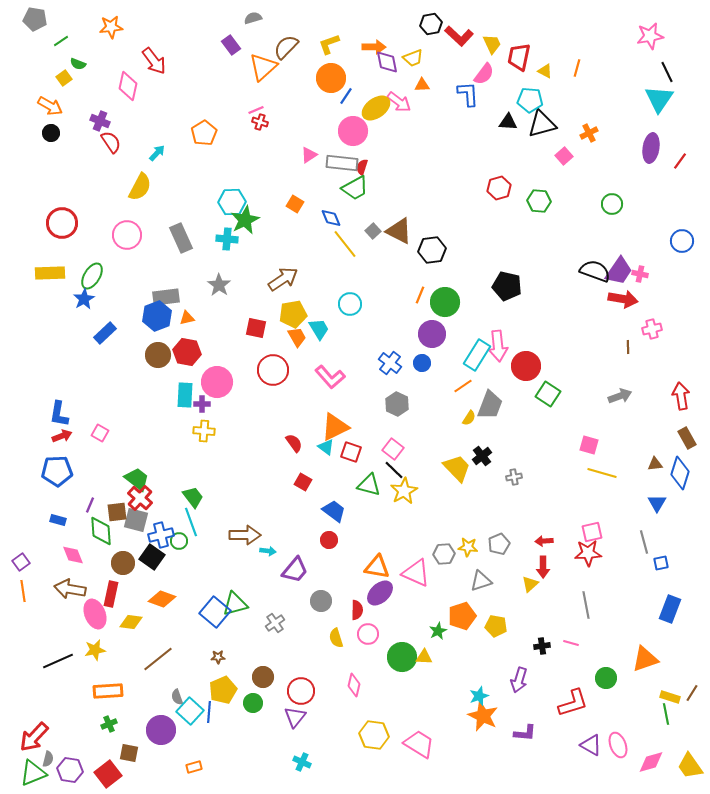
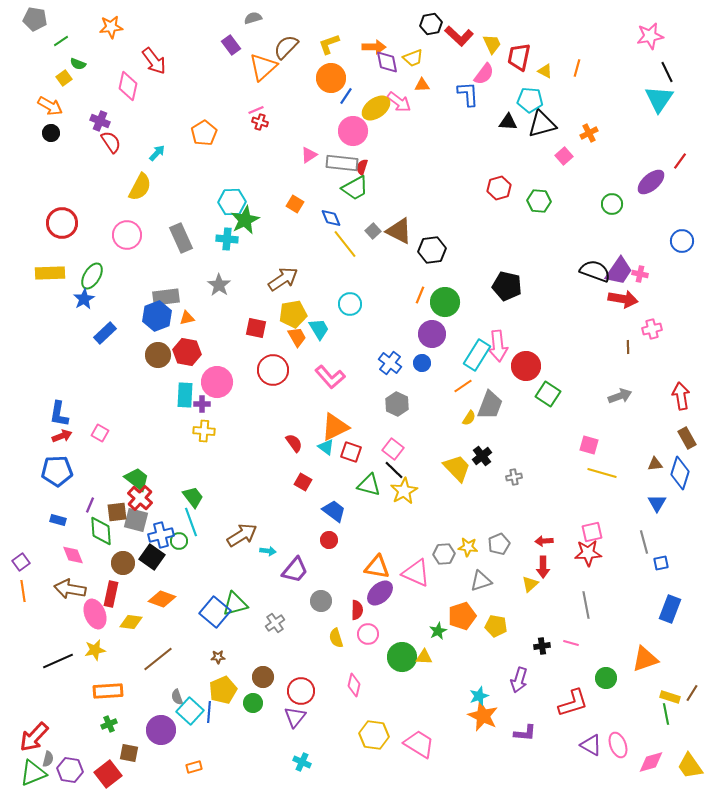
purple ellipse at (651, 148): moved 34 px down; rotated 40 degrees clockwise
brown arrow at (245, 535): moved 3 px left; rotated 32 degrees counterclockwise
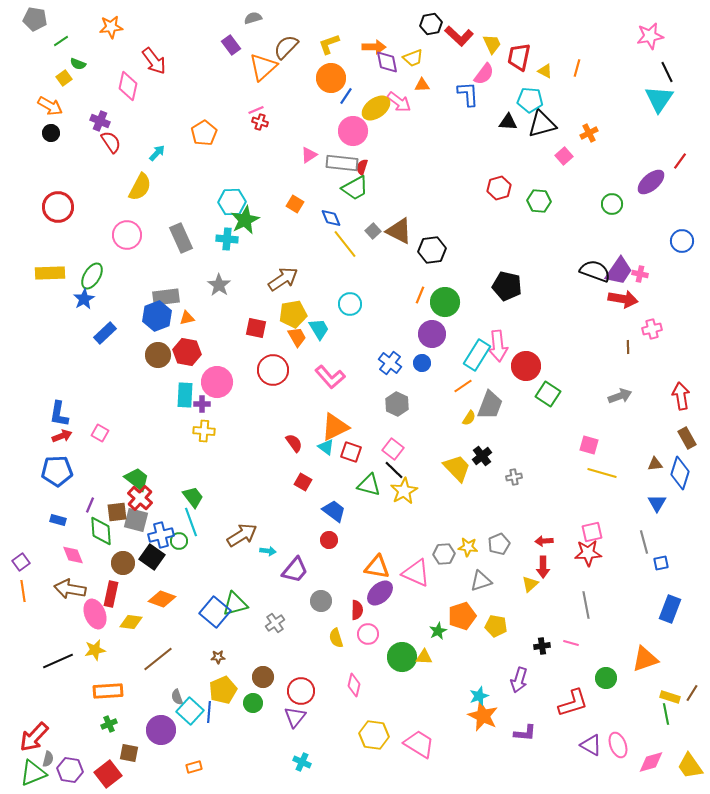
red circle at (62, 223): moved 4 px left, 16 px up
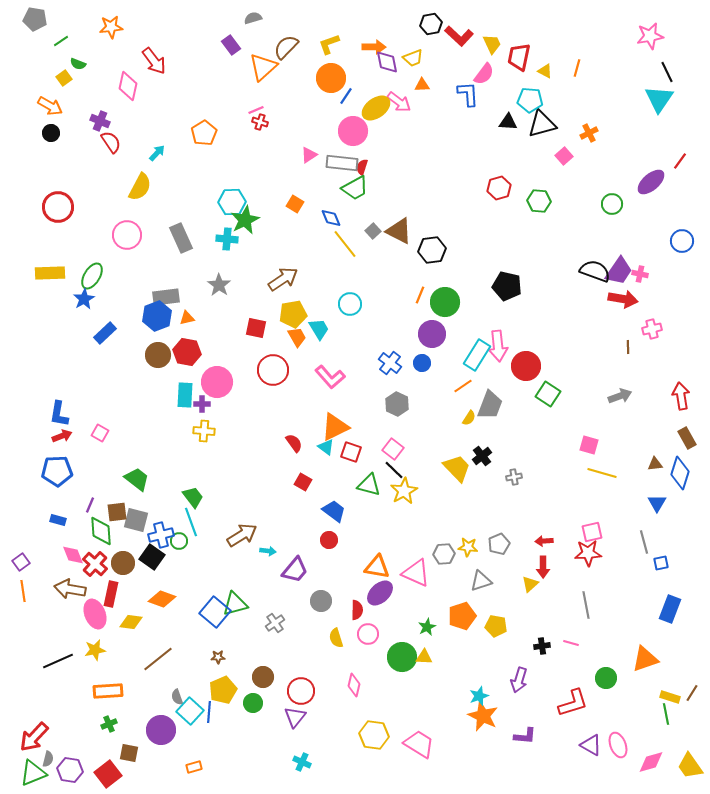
red cross at (140, 498): moved 45 px left, 66 px down
green star at (438, 631): moved 11 px left, 4 px up
purple L-shape at (525, 733): moved 3 px down
